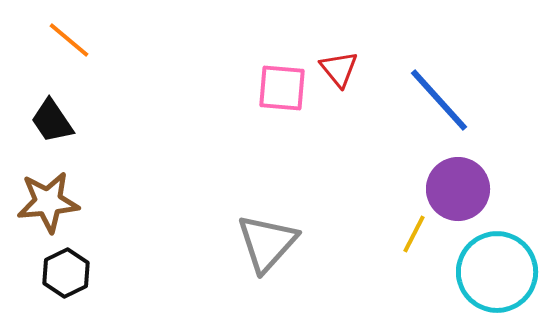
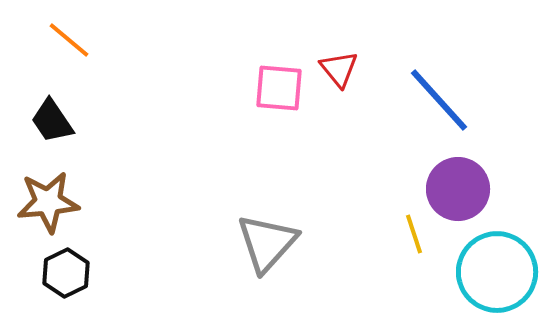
pink square: moved 3 px left
yellow line: rotated 45 degrees counterclockwise
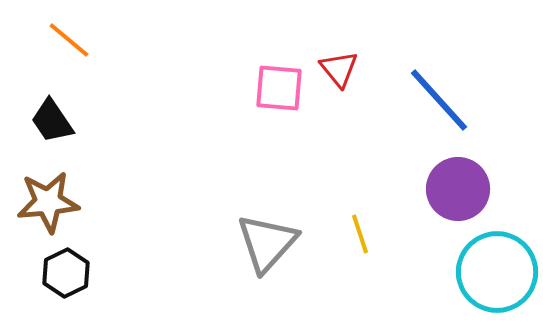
yellow line: moved 54 px left
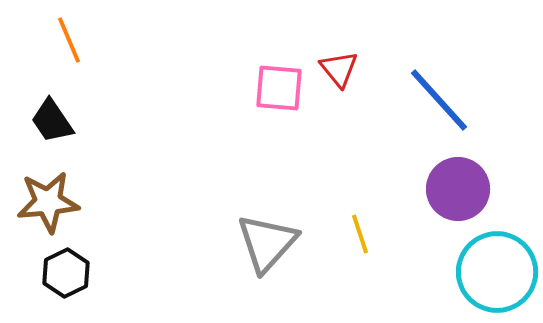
orange line: rotated 27 degrees clockwise
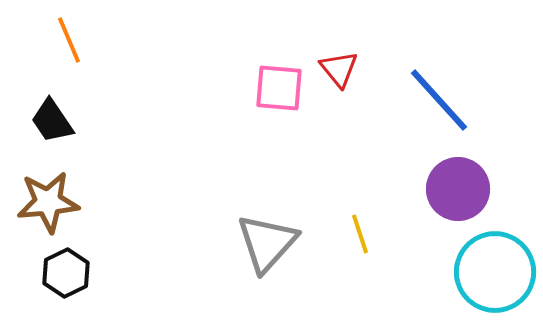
cyan circle: moved 2 px left
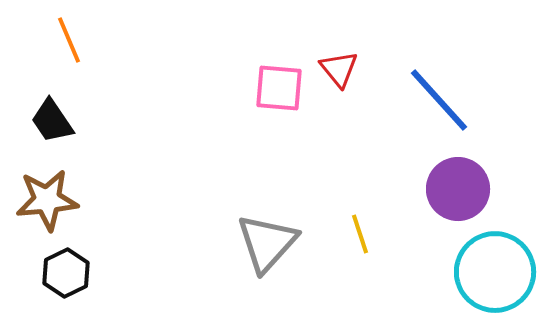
brown star: moved 1 px left, 2 px up
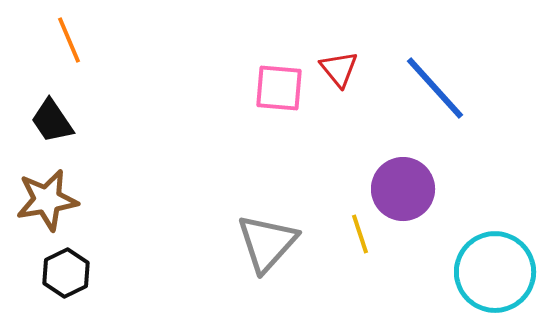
blue line: moved 4 px left, 12 px up
purple circle: moved 55 px left
brown star: rotated 4 degrees counterclockwise
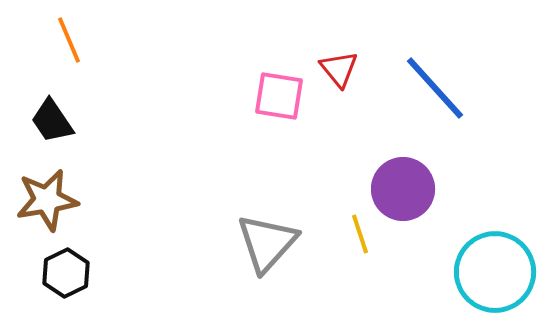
pink square: moved 8 px down; rotated 4 degrees clockwise
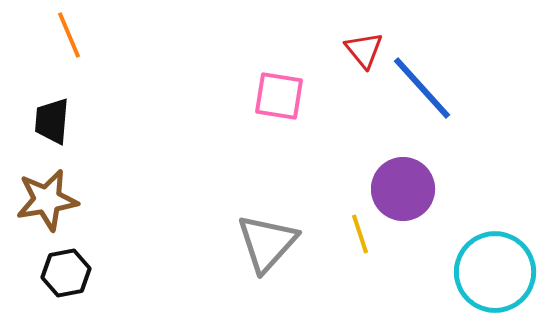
orange line: moved 5 px up
red triangle: moved 25 px right, 19 px up
blue line: moved 13 px left
black trapezoid: rotated 39 degrees clockwise
black hexagon: rotated 15 degrees clockwise
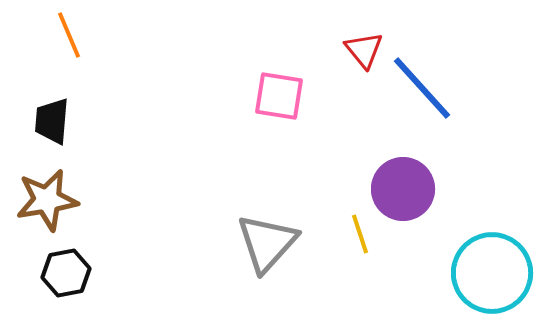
cyan circle: moved 3 px left, 1 px down
